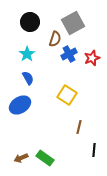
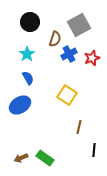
gray square: moved 6 px right, 2 px down
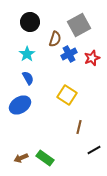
black line: rotated 56 degrees clockwise
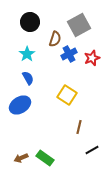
black line: moved 2 px left
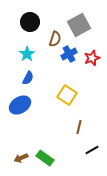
blue semicircle: rotated 56 degrees clockwise
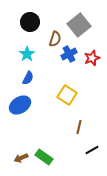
gray square: rotated 10 degrees counterclockwise
green rectangle: moved 1 px left, 1 px up
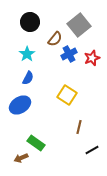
brown semicircle: rotated 21 degrees clockwise
green rectangle: moved 8 px left, 14 px up
